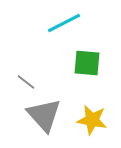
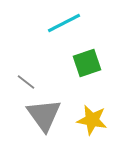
green square: rotated 24 degrees counterclockwise
gray triangle: rotated 6 degrees clockwise
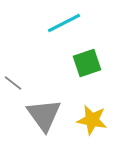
gray line: moved 13 px left, 1 px down
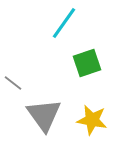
cyan line: rotated 28 degrees counterclockwise
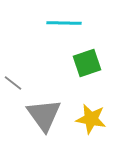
cyan line: rotated 56 degrees clockwise
yellow star: moved 1 px left, 1 px up
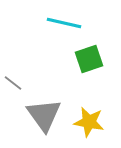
cyan line: rotated 12 degrees clockwise
green square: moved 2 px right, 4 px up
yellow star: moved 2 px left, 3 px down
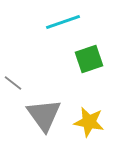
cyan line: moved 1 px left, 1 px up; rotated 32 degrees counterclockwise
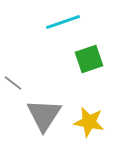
gray triangle: rotated 9 degrees clockwise
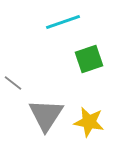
gray triangle: moved 2 px right
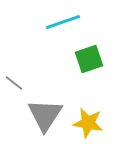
gray line: moved 1 px right
gray triangle: moved 1 px left
yellow star: moved 1 px left, 1 px down
